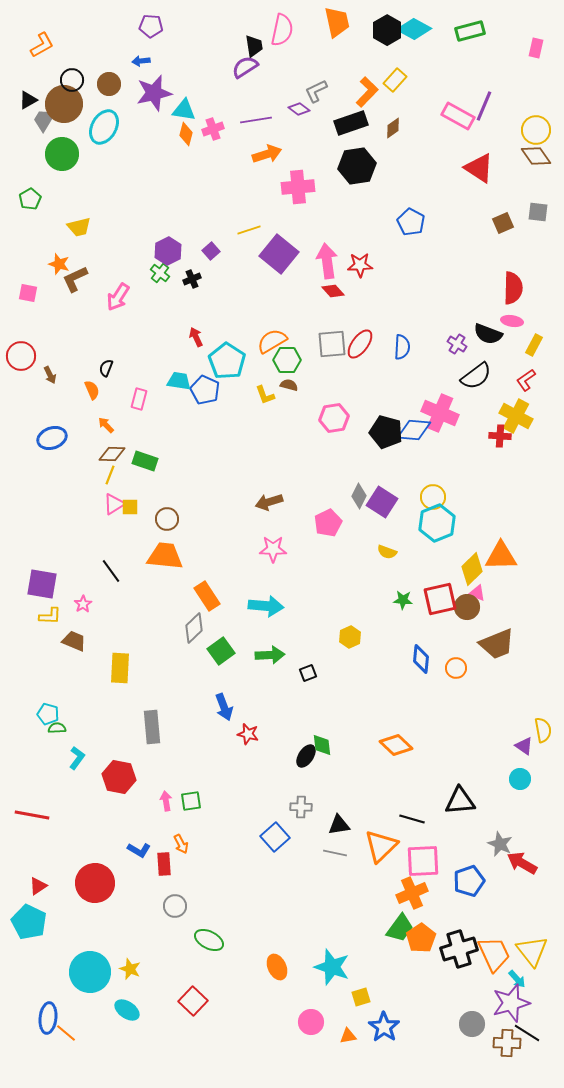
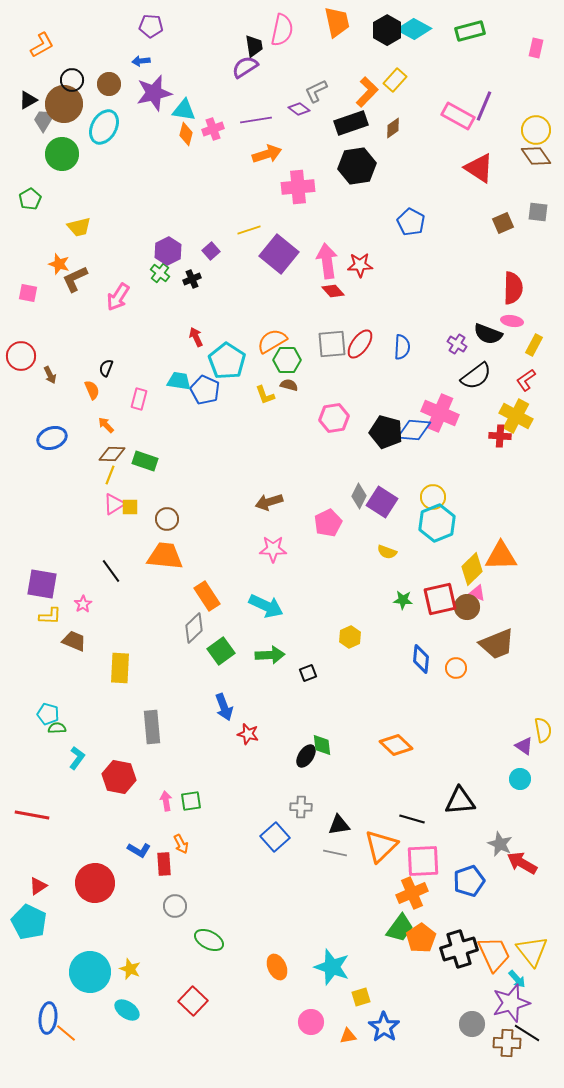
cyan arrow at (266, 606): rotated 20 degrees clockwise
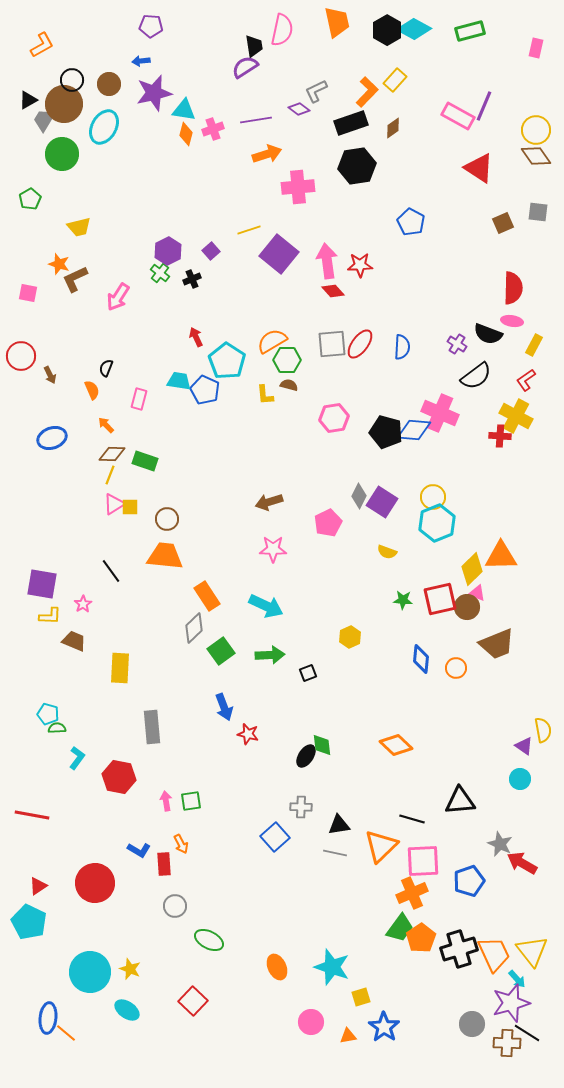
yellow L-shape at (265, 395): rotated 15 degrees clockwise
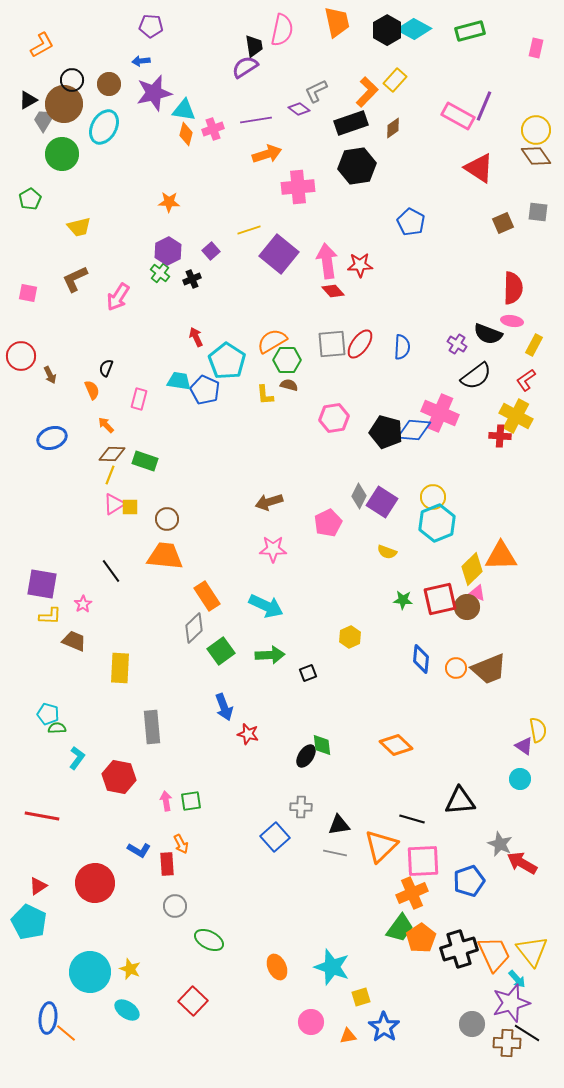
orange star at (59, 264): moved 110 px right, 62 px up; rotated 15 degrees counterclockwise
brown trapezoid at (497, 644): moved 8 px left, 25 px down
yellow semicircle at (543, 730): moved 5 px left
red line at (32, 815): moved 10 px right, 1 px down
red rectangle at (164, 864): moved 3 px right
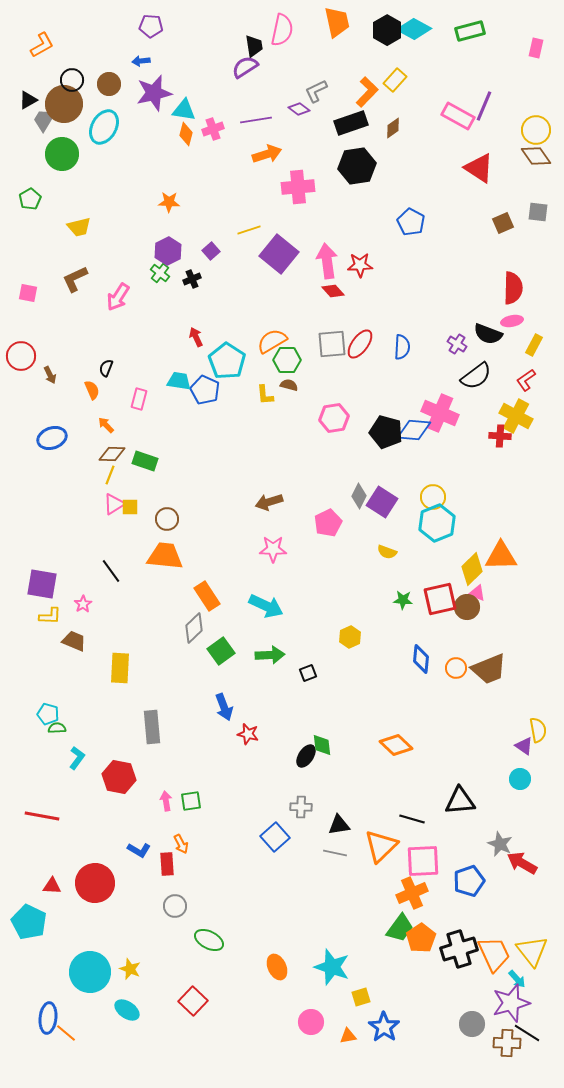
pink ellipse at (512, 321): rotated 20 degrees counterclockwise
red triangle at (38, 886): moved 14 px right; rotated 36 degrees clockwise
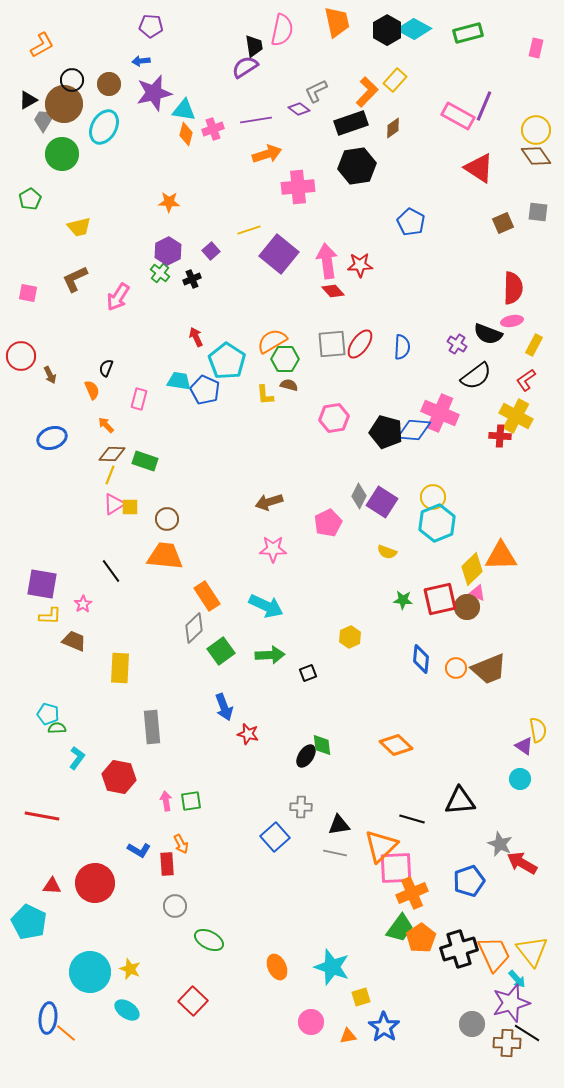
green rectangle at (470, 31): moved 2 px left, 2 px down
green hexagon at (287, 360): moved 2 px left, 1 px up
pink square at (423, 861): moved 27 px left, 7 px down
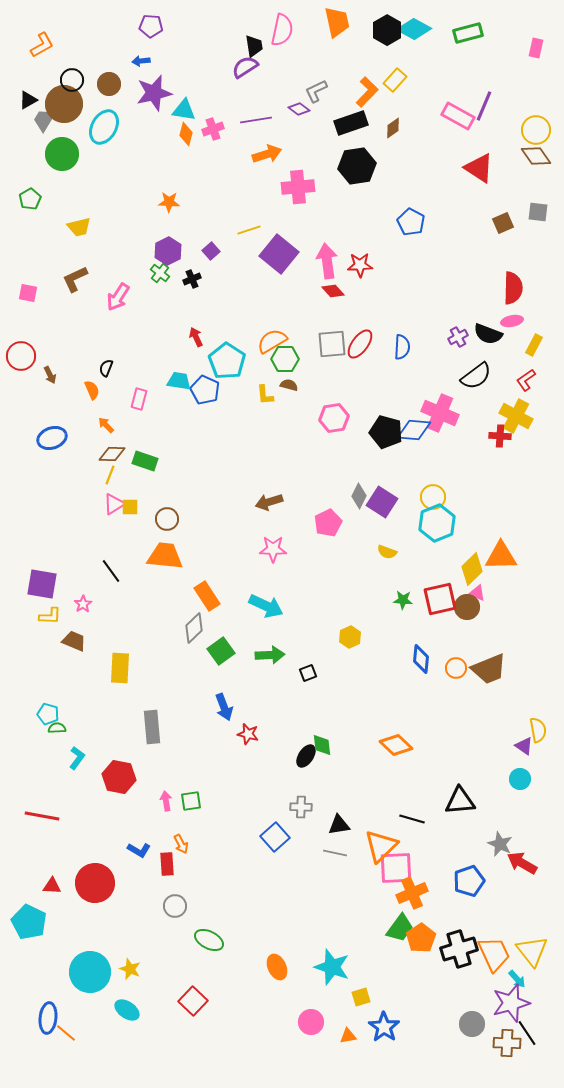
purple cross at (457, 344): moved 1 px right, 7 px up; rotated 30 degrees clockwise
black line at (527, 1033): rotated 24 degrees clockwise
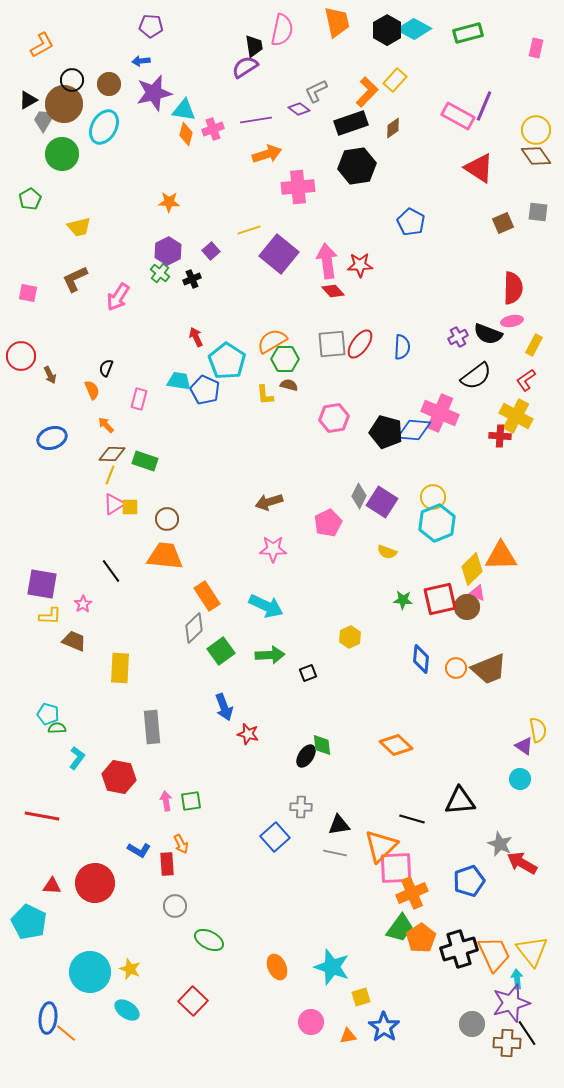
cyan arrow at (517, 979): rotated 144 degrees counterclockwise
